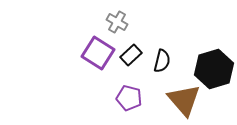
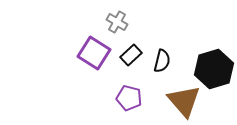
purple square: moved 4 px left
brown triangle: moved 1 px down
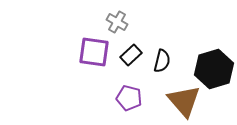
purple square: moved 1 px up; rotated 24 degrees counterclockwise
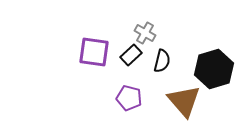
gray cross: moved 28 px right, 11 px down
